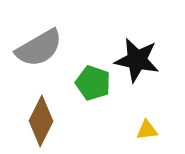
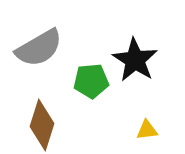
black star: moved 2 px left; rotated 21 degrees clockwise
green pentagon: moved 2 px left, 2 px up; rotated 24 degrees counterclockwise
brown diamond: moved 1 px right, 4 px down; rotated 9 degrees counterclockwise
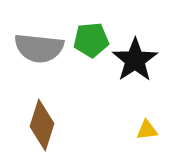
gray semicircle: rotated 36 degrees clockwise
black star: rotated 6 degrees clockwise
green pentagon: moved 41 px up
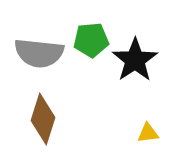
gray semicircle: moved 5 px down
brown diamond: moved 1 px right, 6 px up
yellow triangle: moved 1 px right, 3 px down
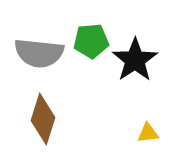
green pentagon: moved 1 px down
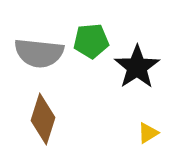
black star: moved 2 px right, 7 px down
yellow triangle: rotated 25 degrees counterclockwise
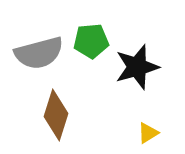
gray semicircle: rotated 21 degrees counterclockwise
black star: rotated 18 degrees clockwise
brown diamond: moved 13 px right, 4 px up
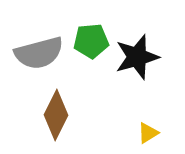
black star: moved 10 px up
brown diamond: rotated 9 degrees clockwise
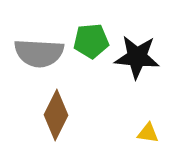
gray semicircle: rotated 18 degrees clockwise
black star: rotated 21 degrees clockwise
yellow triangle: rotated 40 degrees clockwise
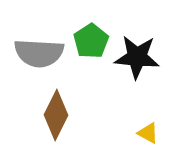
green pentagon: rotated 28 degrees counterclockwise
yellow triangle: rotated 20 degrees clockwise
